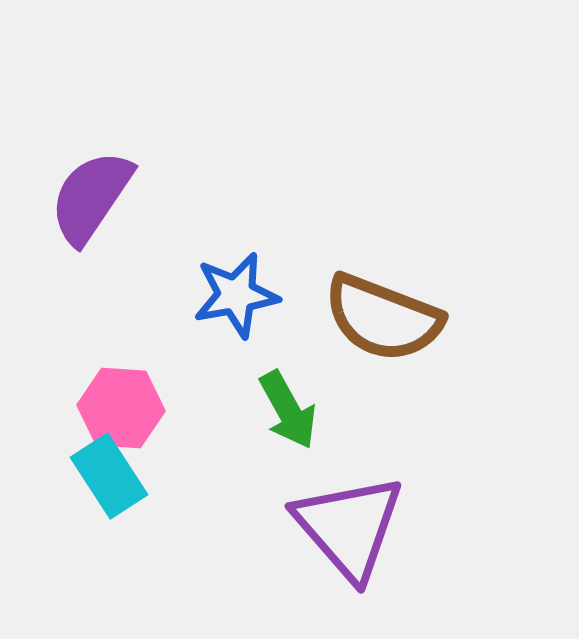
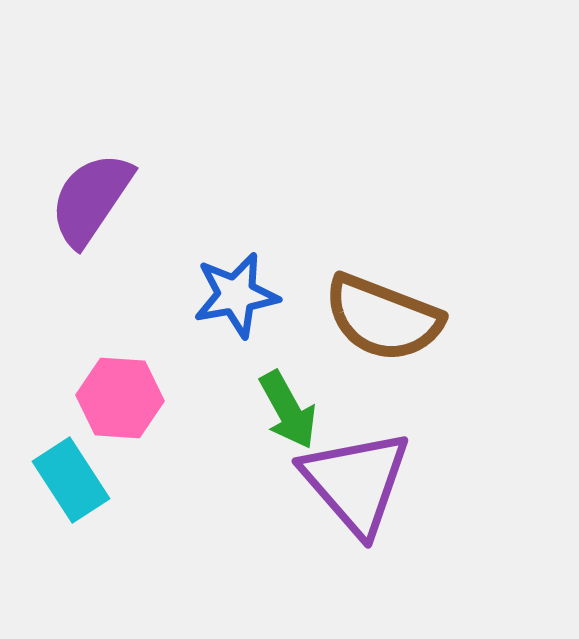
purple semicircle: moved 2 px down
pink hexagon: moved 1 px left, 10 px up
cyan rectangle: moved 38 px left, 4 px down
purple triangle: moved 7 px right, 45 px up
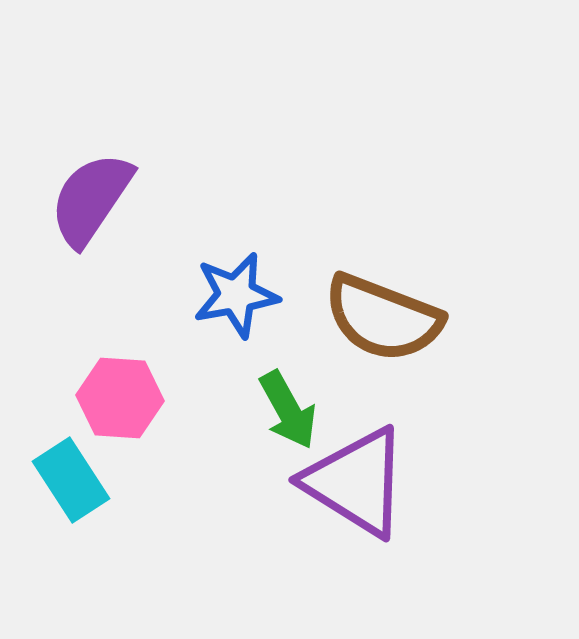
purple triangle: rotated 17 degrees counterclockwise
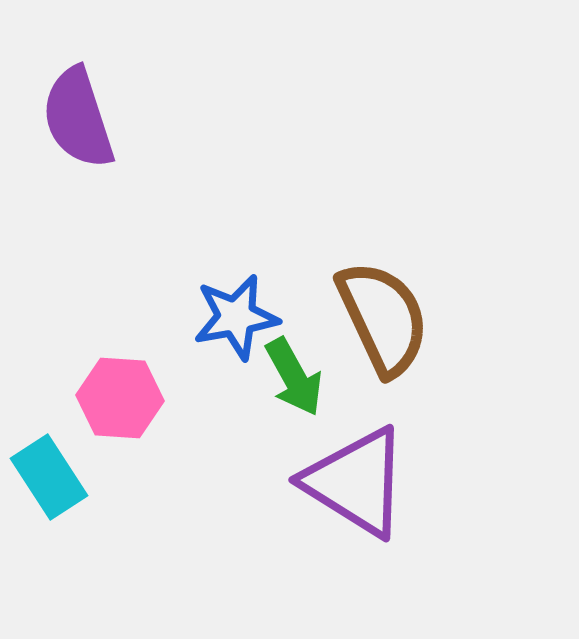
purple semicircle: moved 13 px left, 81 px up; rotated 52 degrees counterclockwise
blue star: moved 22 px down
brown semicircle: rotated 136 degrees counterclockwise
green arrow: moved 6 px right, 33 px up
cyan rectangle: moved 22 px left, 3 px up
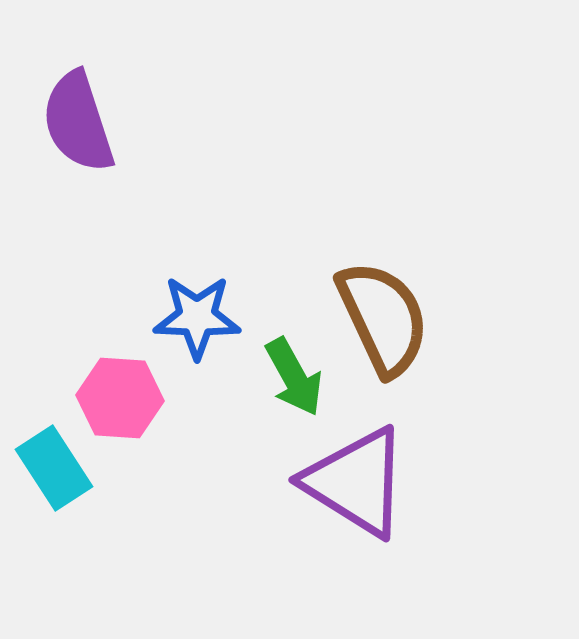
purple semicircle: moved 4 px down
blue star: moved 39 px left; rotated 12 degrees clockwise
cyan rectangle: moved 5 px right, 9 px up
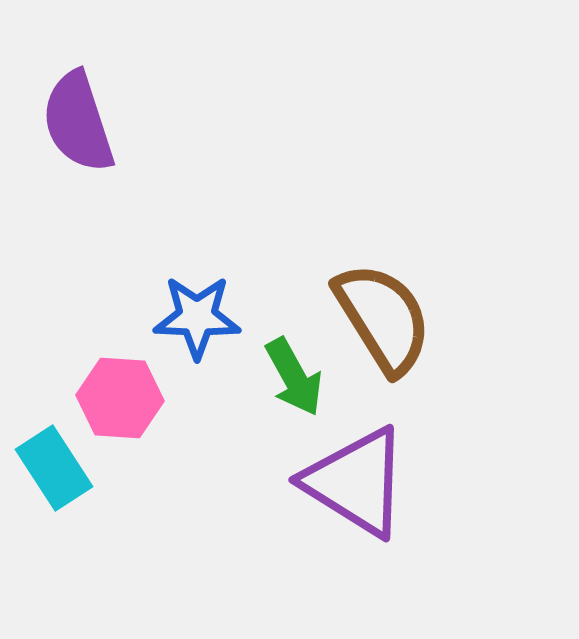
brown semicircle: rotated 7 degrees counterclockwise
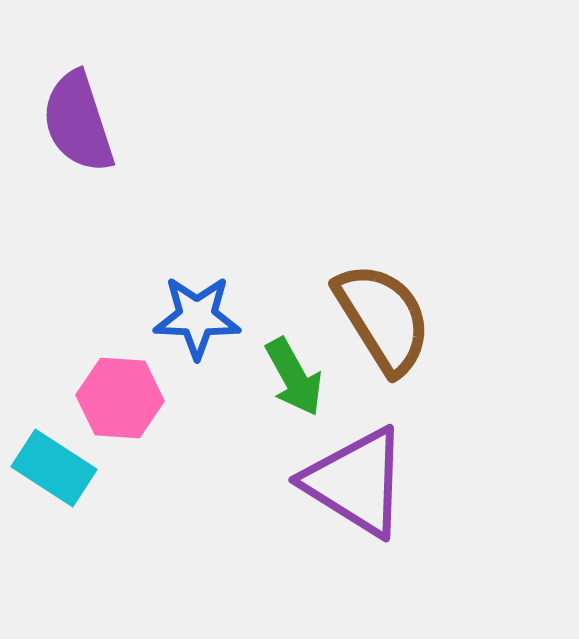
cyan rectangle: rotated 24 degrees counterclockwise
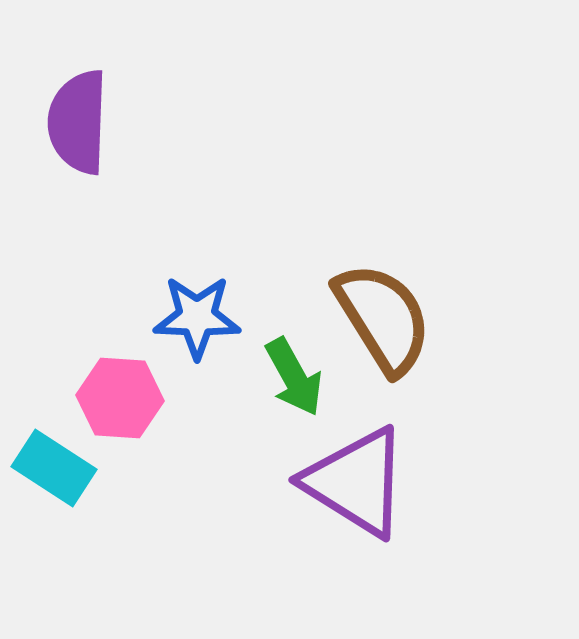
purple semicircle: rotated 20 degrees clockwise
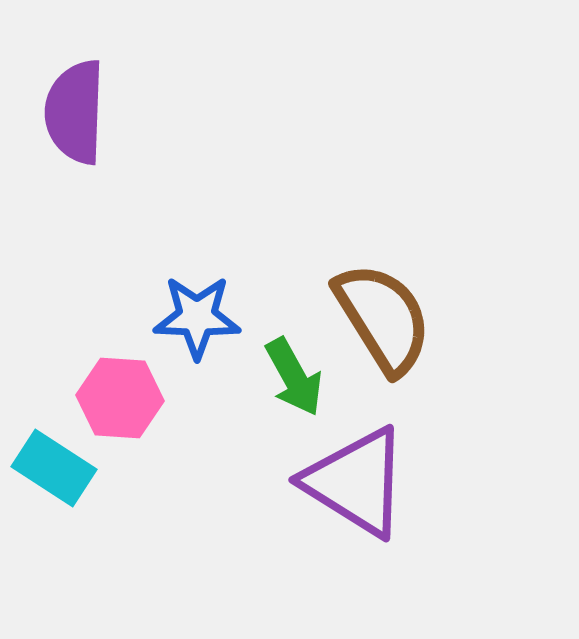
purple semicircle: moved 3 px left, 10 px up
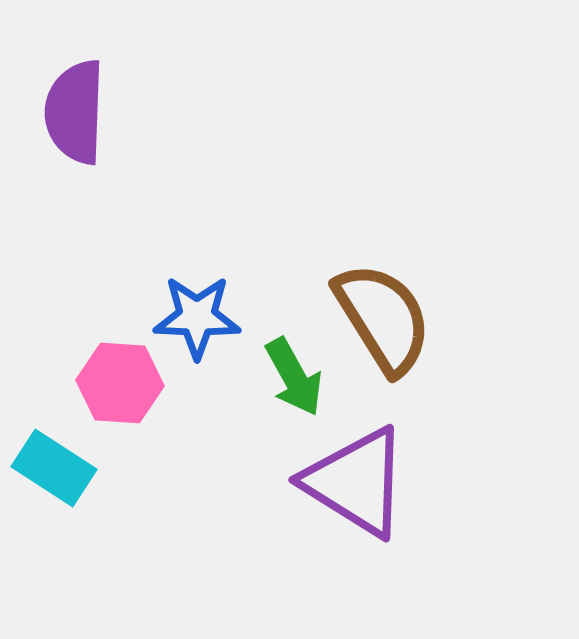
pink hexagon: moved 15 px up
